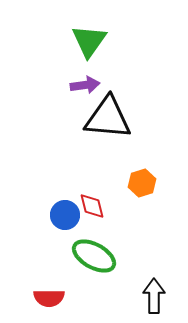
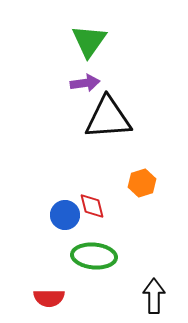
purple arrow: moved 2 px up
black triangle: rotated 9 degrees counterclockwise
green ellipse: rotated 24 degrees counterclockwise
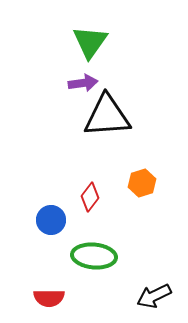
green triangle: moved 1 px right, 1 px down
purple arrow: moved 2 px left
black triangle: moved 1 px left, 2 px up
red diamond: moved 2 px left, 9 px up; rotated 52 degrees clockwise
blue circle: moved 14 px left, 5 px down
black arrow: rotated 116 degrees counterclockwise
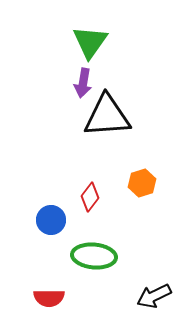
purple arrow: rotated 108 degrees clockwise
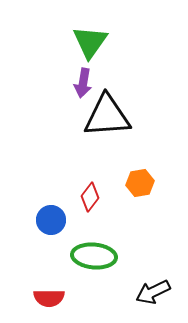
orange hexagon: moved 2 px left; rotated 8 degrees clockwise
black arrow: moved 1 px left, 4 px up
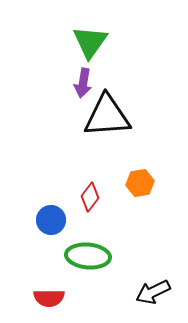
green ellipse: moved 6 px left
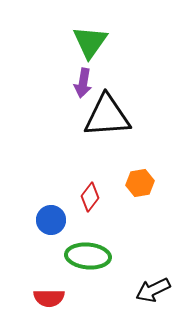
black arrow: moved 2 px up
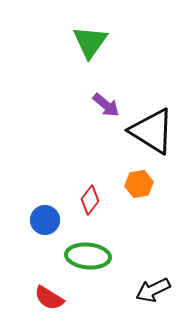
purple arrow: moved 23 px right, 22 px down; rotated 60 degrees counterclockwise
black triangle: moved 45 px right, 15 px down; rotated 36 degrees clockwise
orange hexagon: moved 1 px left, 1 px down
red diamond: moved 3 px down
blue circle: moved 6 px left
red semicircle: rotated 32 degrees clockwise
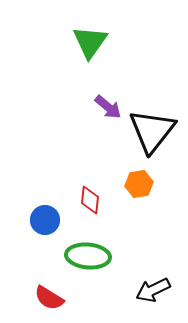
purple arrow: moved 2 px right, 2 px down
black triangle: rotated 36 degrees clockwise
red diamond: rotated 32 degrees counterclockwise
